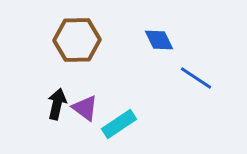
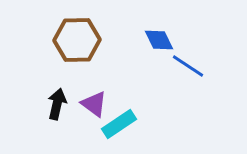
blue line: moved 8 px left, 12 px up
purple triangle: moved 9 px right, 4 px up
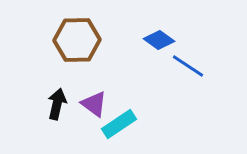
blue diamond: rotated 28 degrees counterclockwise
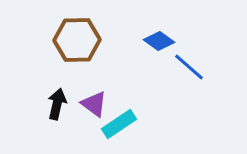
blue diamond: moved 1 px down
blue line: moved 1 px right, 1 px down; rotated 8 degrees clockwise
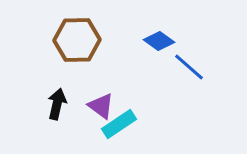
purple triangle: moved 7 px right, 2 px down
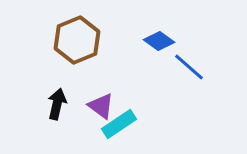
brown hexagon: rotated 21 degrees counterclockwise
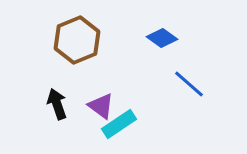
blue diamond: moved 3 px right, 3 px up
blue line: moved 17 px down
black arrow: rotated 32 degrees counterclockwise
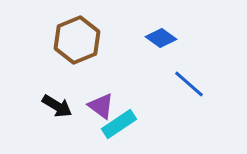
blue diamond: moved 1 px left
black arrow: moved 2 px down; rotated 140 degrees clockwise
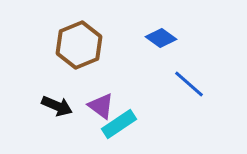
brown hexagon: moved 2 px right, 5 px down
black arrow: rotated 8 degrees counterclockwise
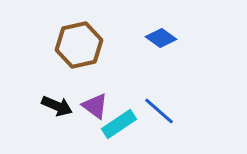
brown hexagon: rotated 9 degrees clockwise
blue line: moved 30 px left, 27 px down
purple triangle: moved 6 px left
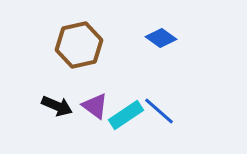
cyan rectangle: moved 7 px right, 9 px up
